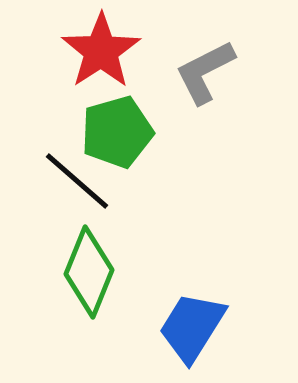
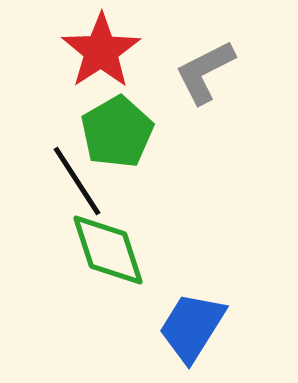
green pentagon: rotated 14 degrees counterclockwise
black line: rotated 16 degrees clockwise
green diamond: moved 19 px right, 22 px up; rotated 40 degrees counterclockwise
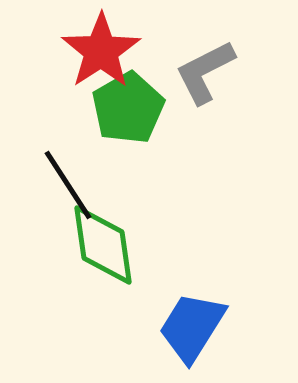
green pentagon: moved 11 px right, 24 px up
black line: moved 9 px left, 4 px down
green diamond: moved 5 px left, 5 px up; rotated 10 degrees clockwise
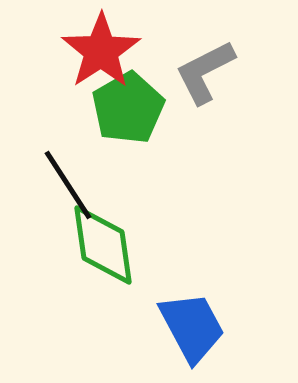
blue trapezoid: rotated 120 degrees clockwise
